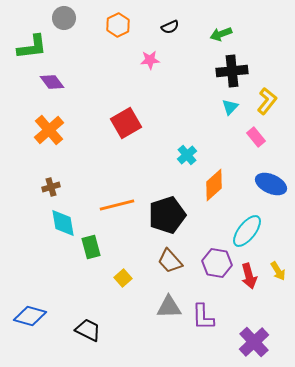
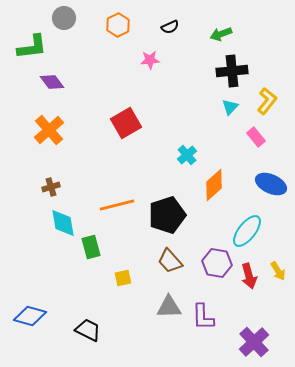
yellow square: rotated 30 degrees clockwise
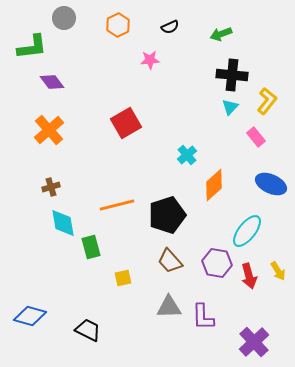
black cross: moved 4 px down; rotated 12 degrees clockwise
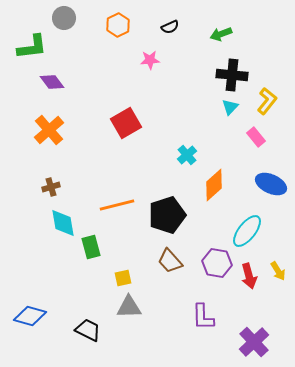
gray triangle: moved 40 px left
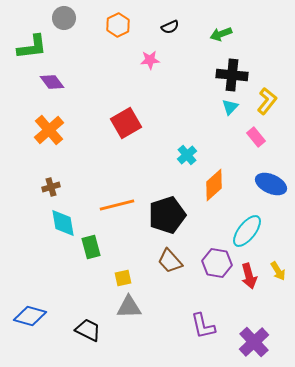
purple L-shape: moved 9 px down; rotated 12 degrees counterclockwise
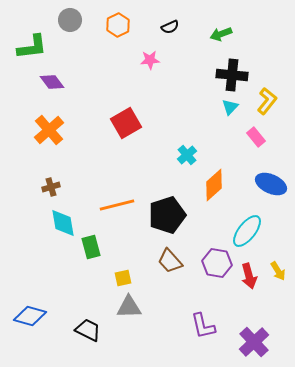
gray circle: moved 6 px right, 2 px down
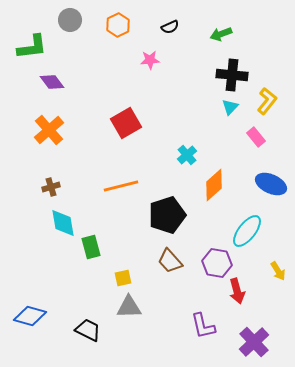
orange line: moved 4 px right, 19 px up
red arrow: moved 12 px left, 15 px down
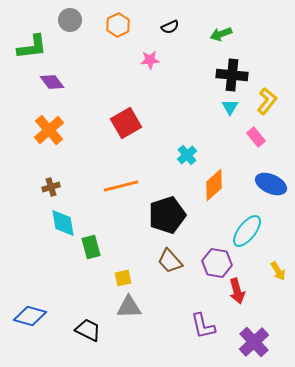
cyan triangle: rotated 12 degrees counterclockwise
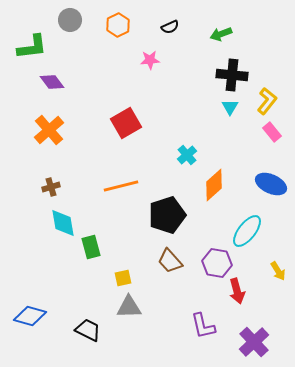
pink rectangle: moved 16 px right, 5 px up
